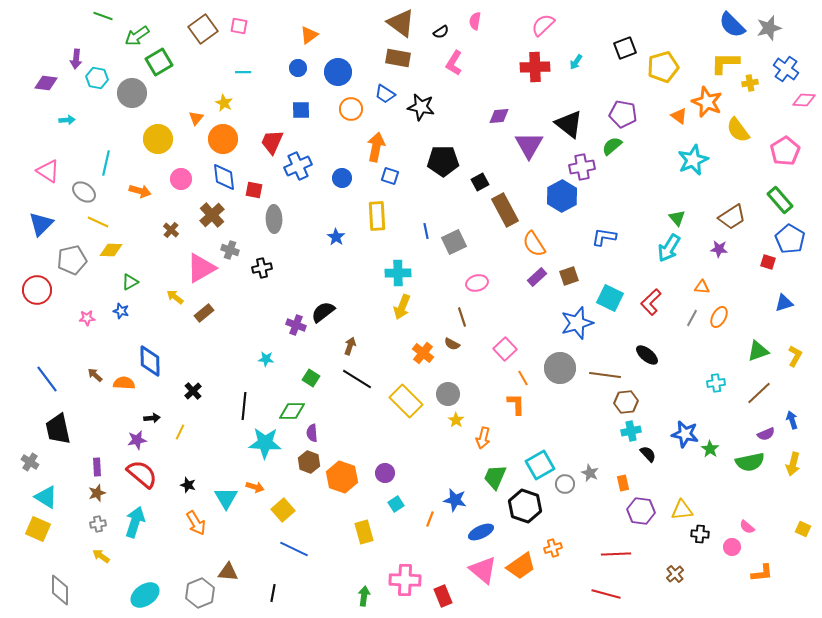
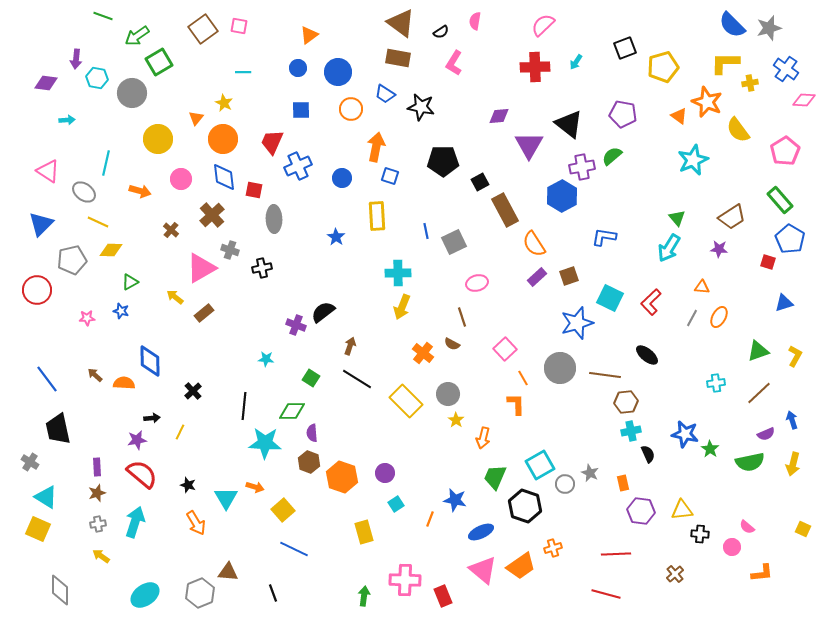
green semicircle at (612, 146): moved 10 px down
black semicircle at (648, 454): rotated 18 degrees clockwise
black line at (273, 593): rotated 30 degrees counterclockwise
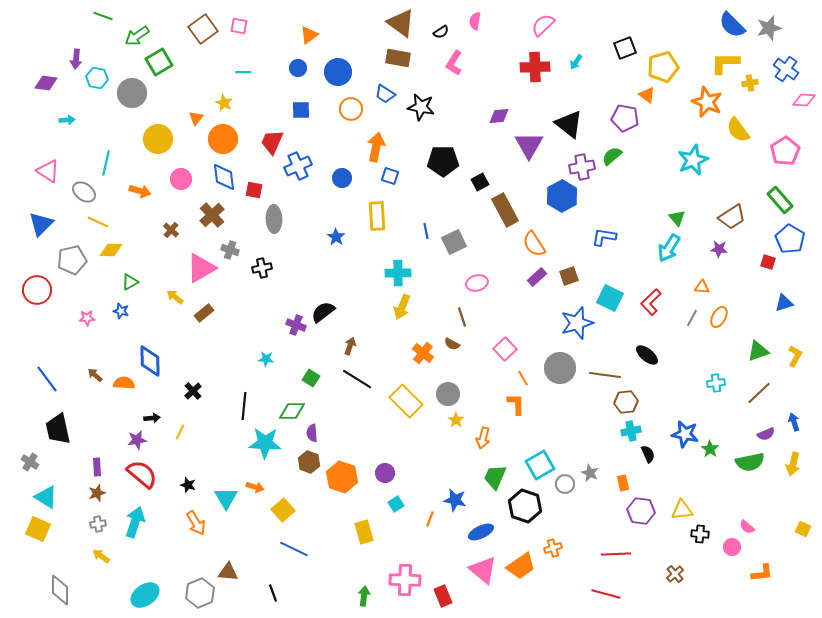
purple pentagon at (623, 114): moved 2 px right, 4 px down
orange triangle at (679, 116): moved 32 px left, 21 px up
blue arrow at (792, 420): moved 2 px right, 2 px down
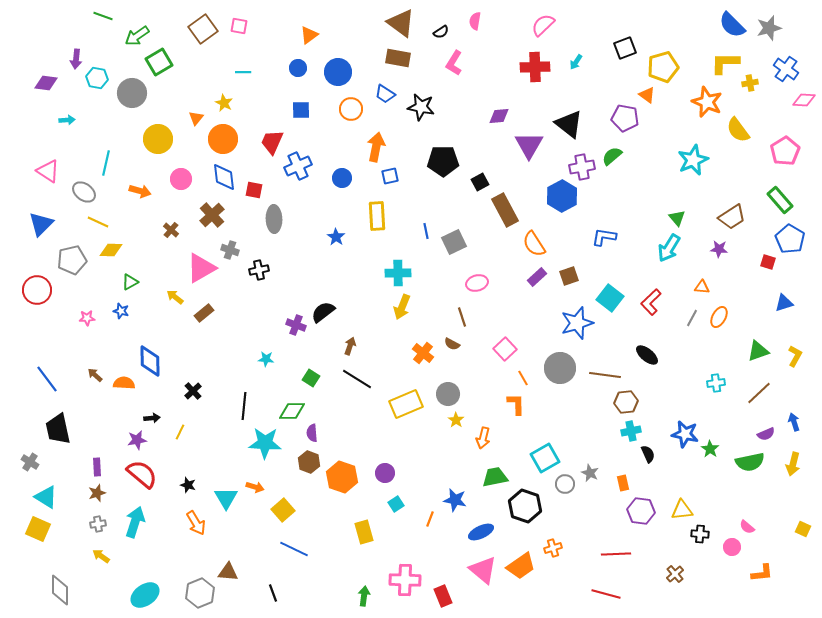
blue square at (390, 176): rotated 30 degrees counterclockwise
black cross at (262, 268): moved 3 px left, 2 px down
cyan square at (610, 298): rotated 12 degrees clockwise
yellow rectangle at (406, 401): moved 3 px down; rotated 68 degrees counterclockwise
cyan square at (540, 465): moved 5 px right, 7 px up
green trapezoid at (495, 477): rotated 56 degrees clockwise
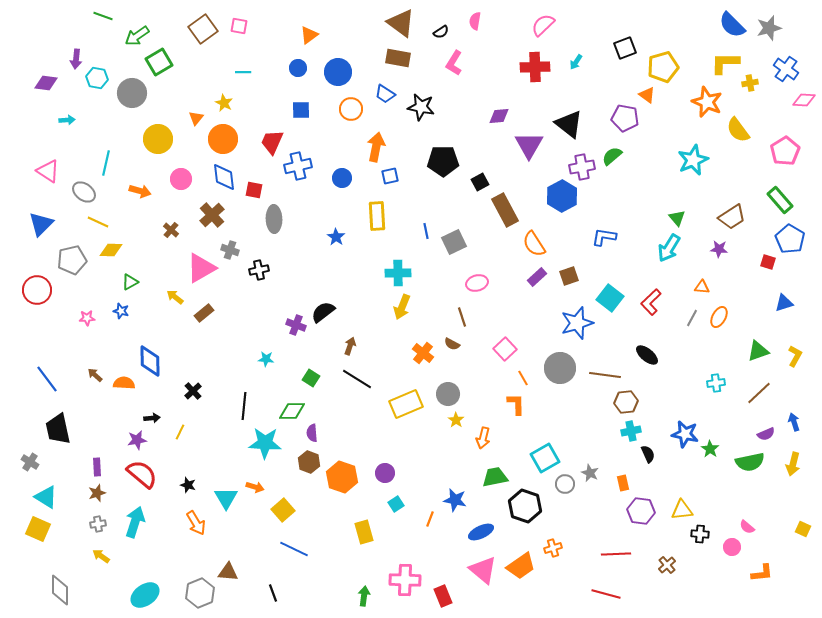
blue cross at (298, 166): rotated 12 degrees clockwise
brown cross at (675, 574): moved 8 px left, 9 px up
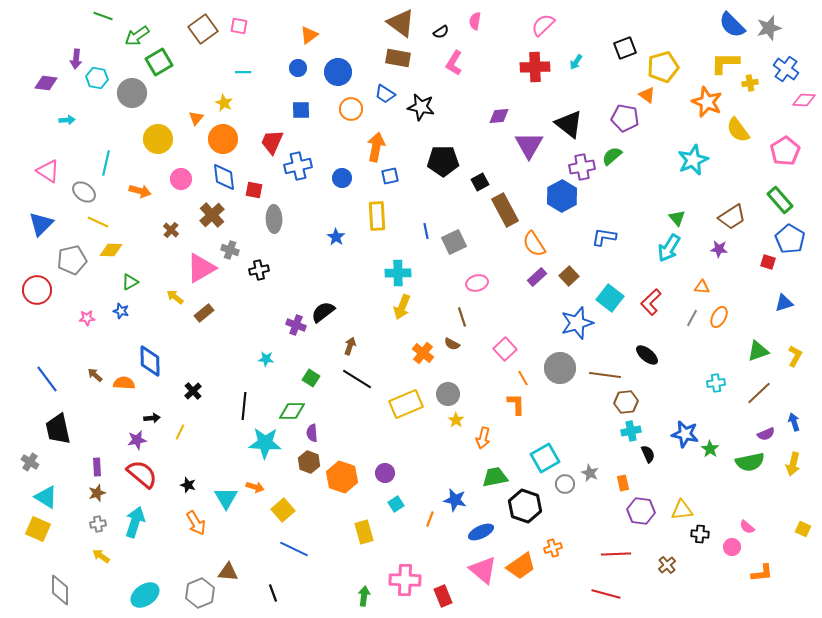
brown square at (569, 276): rotated 24 degrees counterclockwise
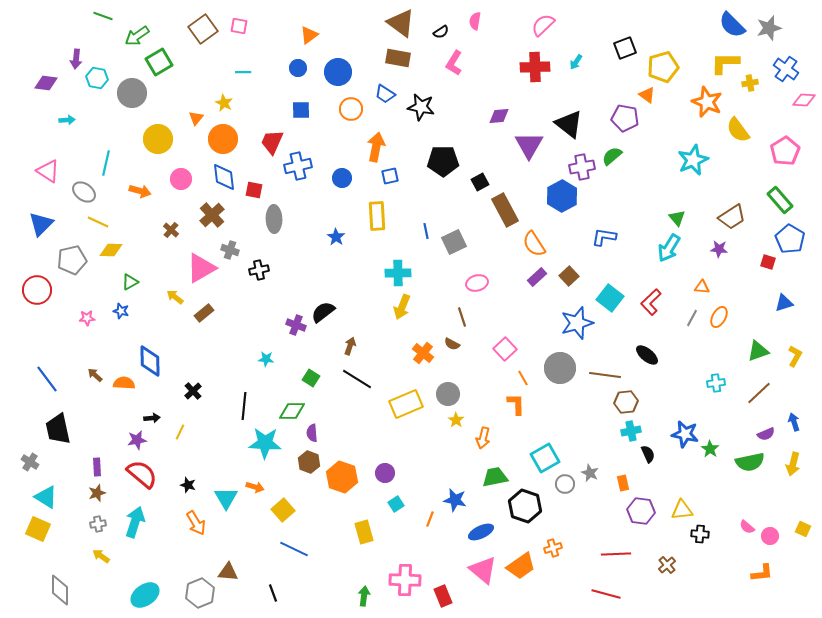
pink circle at (732, 547): moved 38 px right, 11 px up
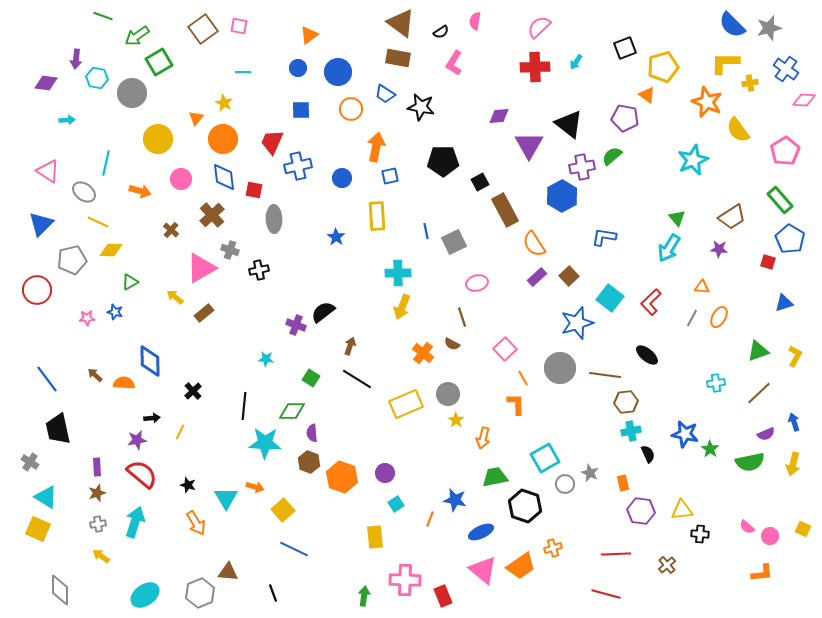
pink semicircle at (543, 25): moved 4 px left, 2 px down
blue star at (121, 311): moved 6 px left, 1 px down
yellow rectangle at (364, 532): moved 11 px right, 5 px down; rotated 10 degrees clockwise
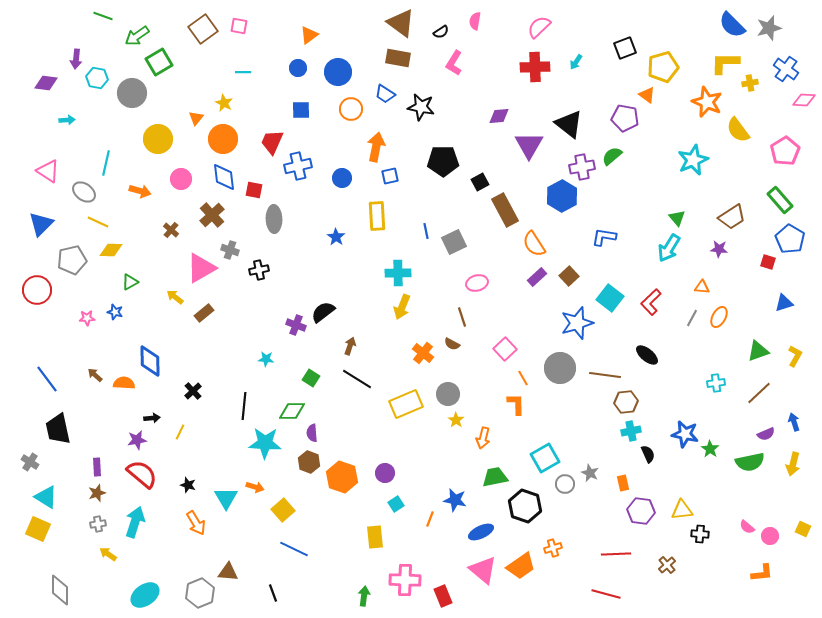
yellow arrow at (101, 556): moved 7 px right, 2 px up
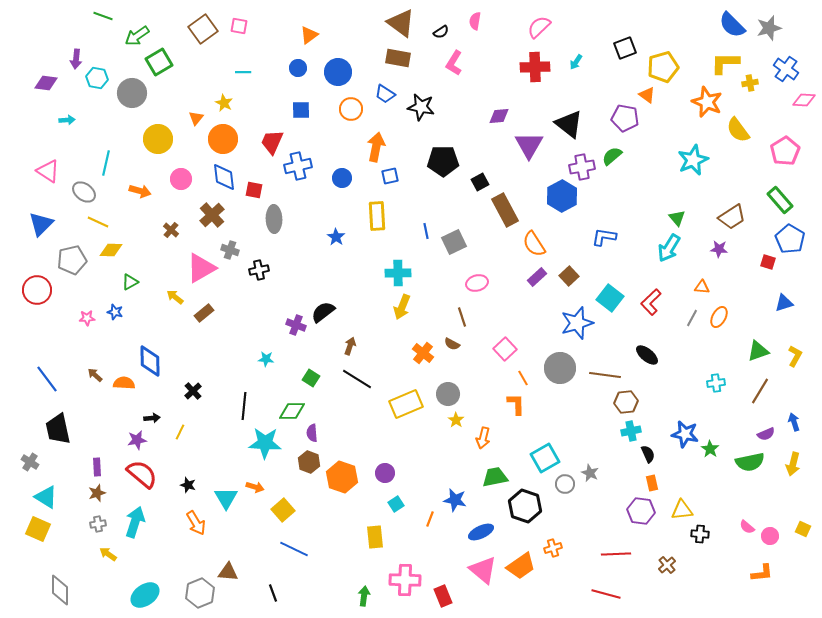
brown line at (759, 393): moved 1 px right, 2 px up; rotated 16 degrees counterclockwise
orange rectangle at (623, 483): moved 29 px right
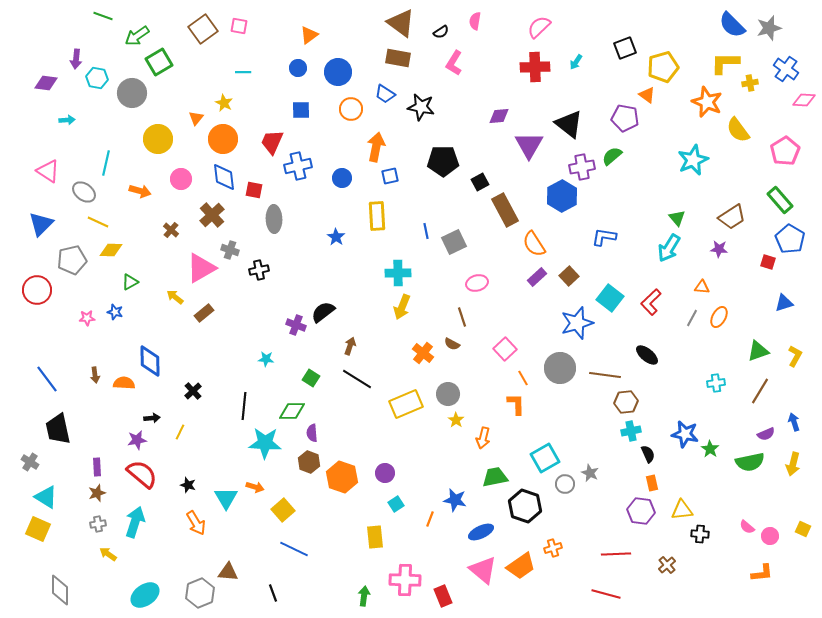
brown arrow at (95, 375): rotated 140 degrees counterclockwise
